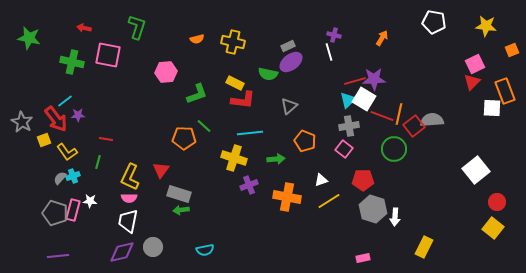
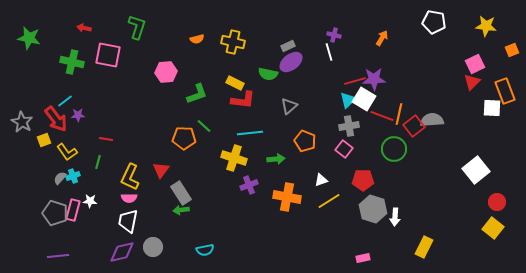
gray rectangle at (179, 194): moved 2 px right, 1 px up; rotated 40 degrees clockwise
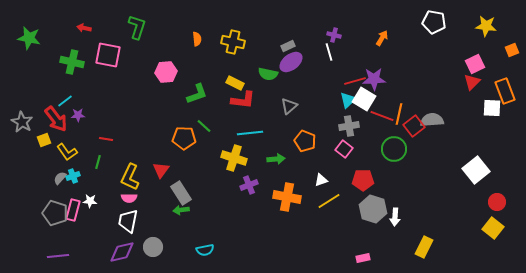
orange semicircle at (197, 39): rotated 80 degrees counterclockwise
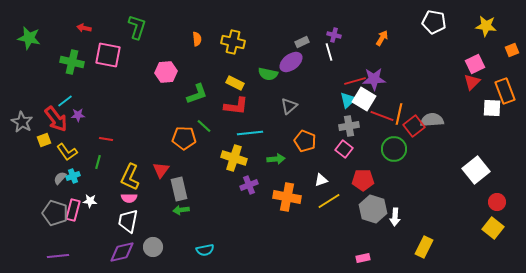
gray rectangle at (288, 46): moved 14 px right, 4 px up
red L-shape at (243, 100): moved 7 px left, 6 px down
gray rectangle at (181, 193): moved 2 px left, 4 px up; rotated 20 degrees clockwise
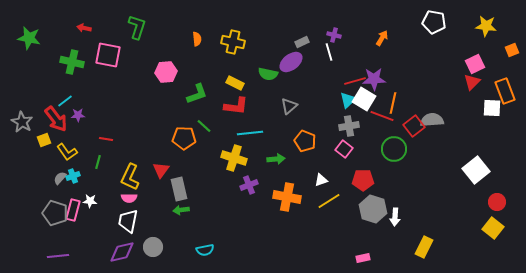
orange line at (399, 114): moved 6 px left, 11 px up
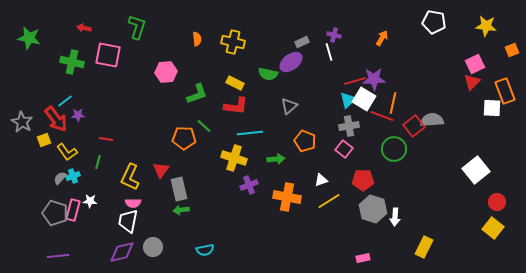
pink semicircle at (129, 198): moved 4 px right, 5 px down
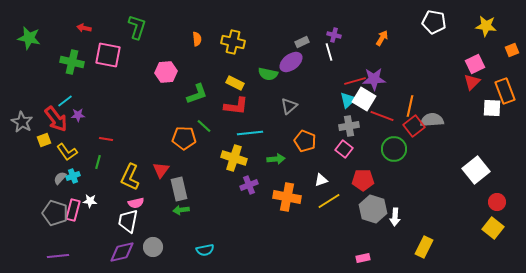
orange line at (393, 103): moved 17 px right, 3 px down
pink semicircle at (133, 203): moved 3 px right; rotated 14 degrees counterclockwise
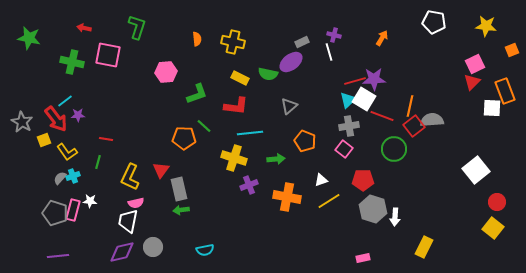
yellow rectangle at (235, 83): moved 5 px right, 5 px up
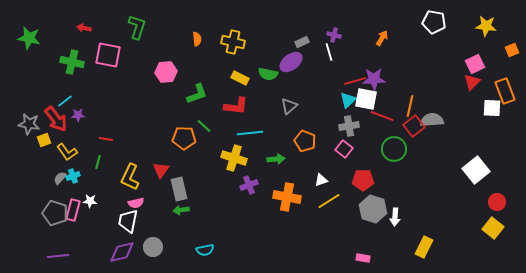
white square at (364, 99): moved 2 px right; rotated 20 degrees counterclockwise
gray star at (22, 122): moved 7 px right, 2 px down; rotated 20 degrees counterclockwise
pink rectangle at (363, 258): rotated 24 degrees clockwise
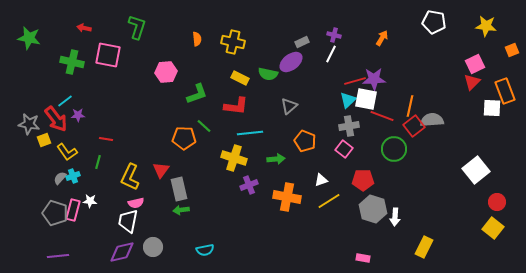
white line at (329, 52): moved 2 px right, 2 px down; rotated 42 degrees clockwise
